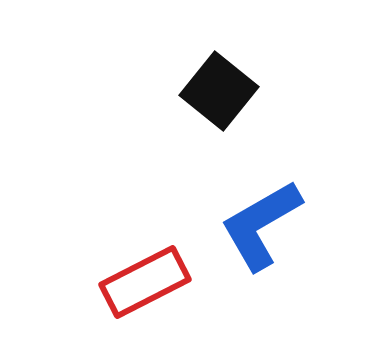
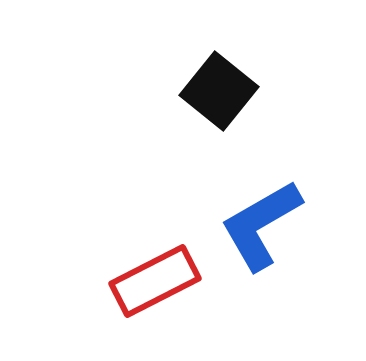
red rectangle: moved 10 px right, 1 px up
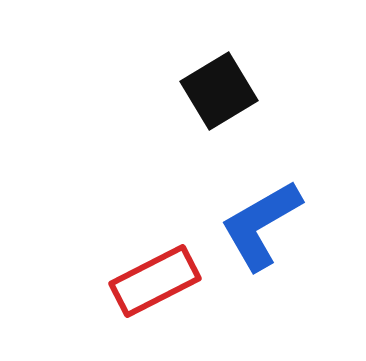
black square: rotated 20 degrees clockwise
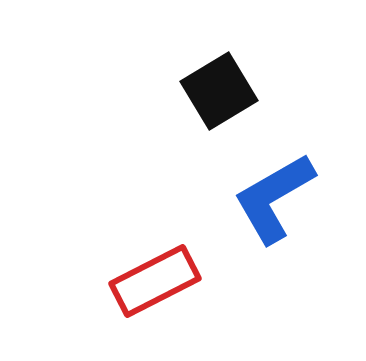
blue L-shape: moved 13 px right, 27 px up
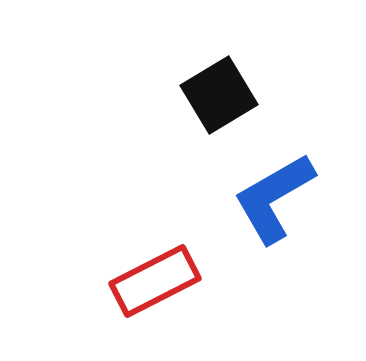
black square: moved 4 px down
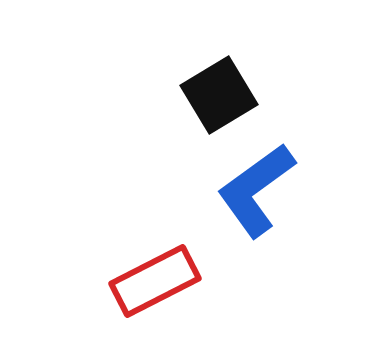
blue L-shape: moved 18 px left, 8 px up; rotated 6 degrees counterclockwise
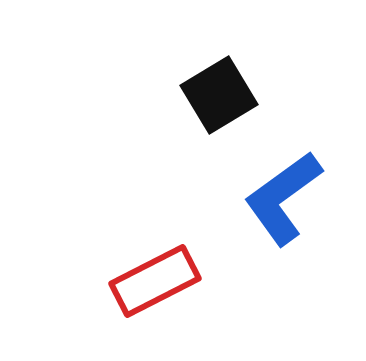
blue L-shape: moved 27 px right, 8 px down
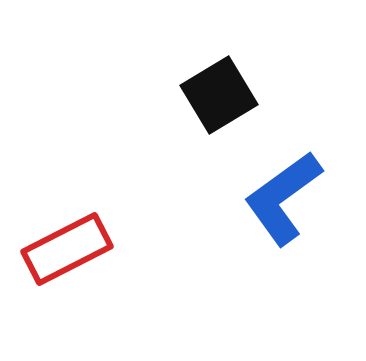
red rectangle: moved 88 px left, 32 px up
